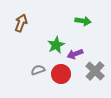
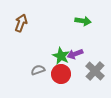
green star: moved 5 px right, 11 px down; rotated 18 degrees counterclockwise
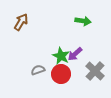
brown arrow: moved 1 px up; rotated 12 degrees clockwise
purple arrow: rotated 21 degrees counterclockwise
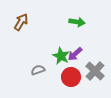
green arrow: moved 6 px left, 1 px down
red circle: moved 10 px right, 3 px down
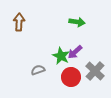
brown arrow: moved 2 px left; rotated 30 degrees counterclockwise
purple arrow: moved 2 px up
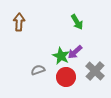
green arrow: rotated 49 degrees clockwise
red circle: moved 5 px left
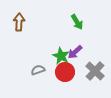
red circle: moved 1 px left, 5 px up
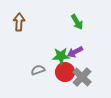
purple arrow: rotated 14 degrees clockwise
green star: rotated 30 degrees counterclockwise
gray cross: moved 13 px left, 6 px down
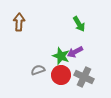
green arrow: moved 2 px right, 2 px down
green star: rotated 24 degrees clockwise
red circle: moved 4 px left, 3 px down
gray cross: moved 2 px right; rotated 18 degrees counterclockwise
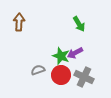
purple arrow: moved 1 px down
